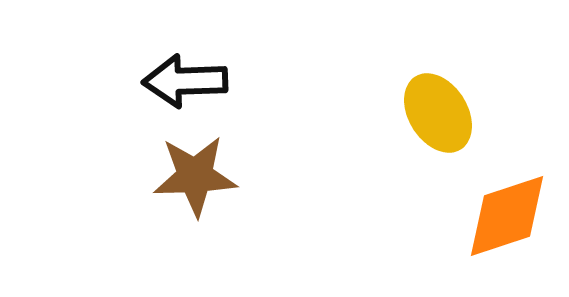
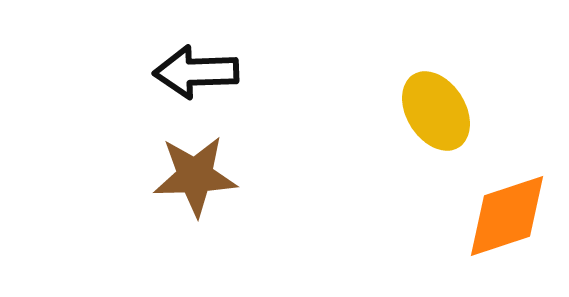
black arrow: moved 11 px right, 9 px up
yellow ellipse: moved 2 px left, 2 px up
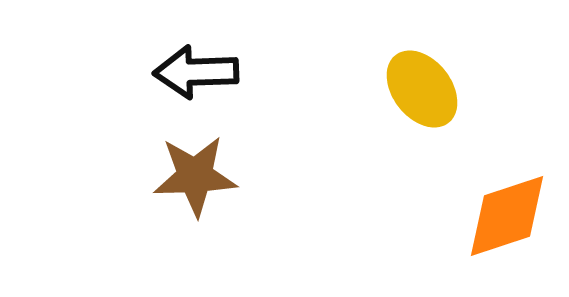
yellow ellipse: moved 14 px left, 22 px up; rotated 6 degrees counterclockwise
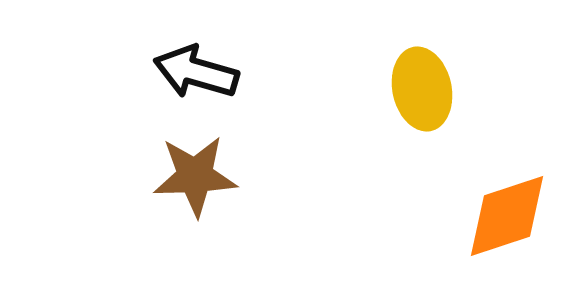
black arrow: rotated 18 degrees clockwise
yellow ellipse: rotated 26 degrees clockwise
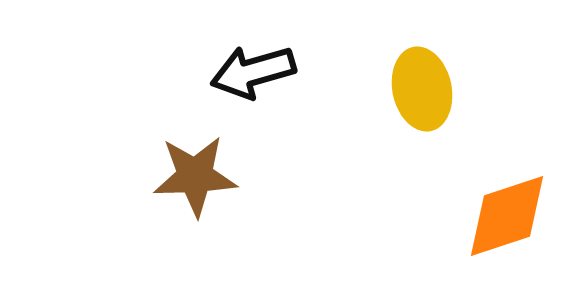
black arrow: moved 57 px right; rotated 32 degrees counterclockwise
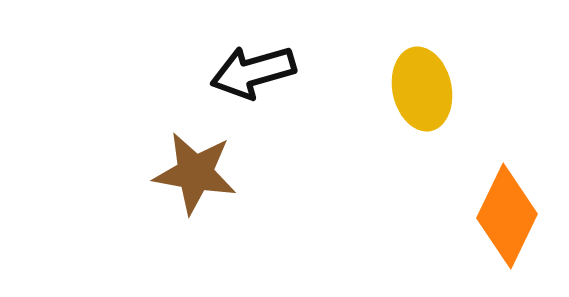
brown star: moved 3 px up; rotated 12 degrees clockwise
orange diamond: rotated 46 degrees counterclockwise
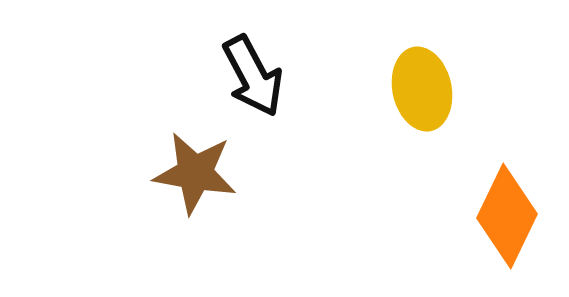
black arrow: moved 4 px down; rotated 102 degrees counterclockwise
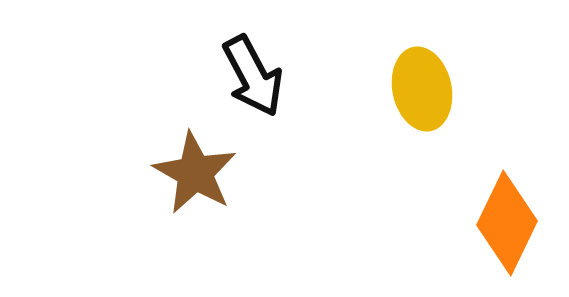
brown star: rotated 20 degrees clockwise
orange diamond: moved 7 px down
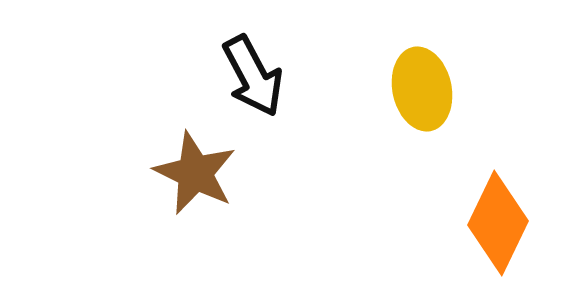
brown star: rotated 4 degrees counterclockwise
orange diamond: moved 9 px left
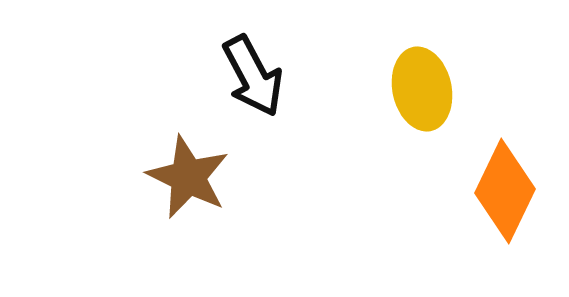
brown star: moved 7 px left, 4 px down
orange diamond: moved 7 px right, 32 px up
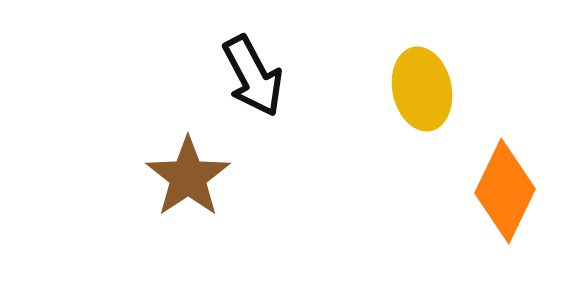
brown star: rotated 12 degrees clockwise
